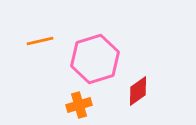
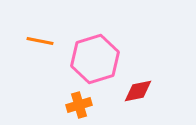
orange line: rotated 24 degrees clockwise
red diamond: rotated 24 degrees clockwise
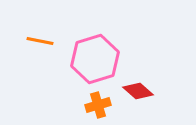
red diamond: rotated 52 degrees clockwise
orange cross: moved 19 px right
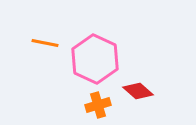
orange line: moved 5 px right, 2 px down
pink hexagon: rotated 18 degrees counterclockwise
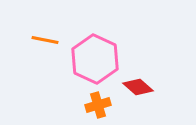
orange line: moved 3 px up
red diamond: moved 4 px up
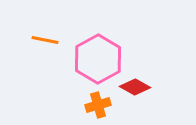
pink hexagon: moved 3 px right; rotated 6 degrees clockwise
red diamond: moved 3 px left; rotated 12 degrees counterclockwise
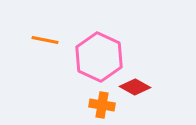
pink hexagon: moved 1 px right, 2 px up; rotated 6 degrees counterclockwise
orange cross: moved 4 px right; rotated 25 degrees clockwise
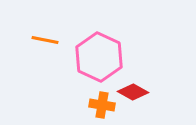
red diamond: moved 2 px left, 5 px down
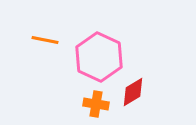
red diamond: rotated 60 degrees counterclockwise
orange cross: moved 6 px left, 1 px up
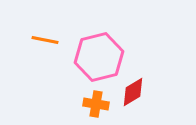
pink hexagon: rotated 21 degrees clockwise
